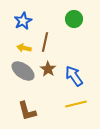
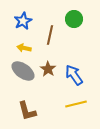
brown line: moved 5 px right, 7 px up
blue arrow: moved 1 px up
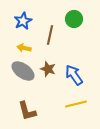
brown star: rotated 14 degrees counterclockwise
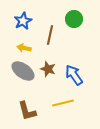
yellow line: moved 13 px left, 1 px up
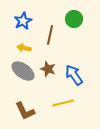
brown L-shape: moved 2 px left; rotated 10 degrees counterclockwise
